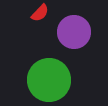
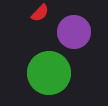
green circle: moved 7 px up
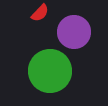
green circle: moved 1 px right, 2 px up
